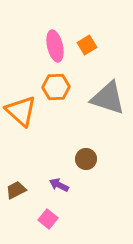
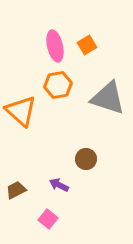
orange hexagon: moved 2 px right, 2 px up; rotated 8 degrees counterclockwise
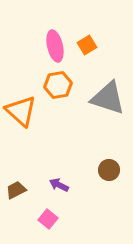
brown circle: moved 23 px right, 11 px down
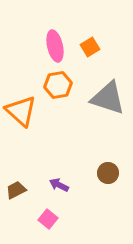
orange square: moved 3 px right, 2 px down
brown circle: moved 1 px left, 3 px down
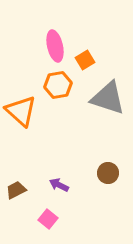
orange square: moved 5 px left, 13 px down
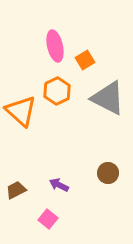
orange hexagon: moved 1 px left, 6 px down; rotated 16 degrees counterclockwise
gray triangle: rotated 9 degrees clockwise
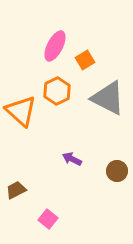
pink ellipse: rotated 40 degrees clockwise
brown circle: moved 9 px right, 2 px up
purple arrow: moved 13 px right, 26 px up
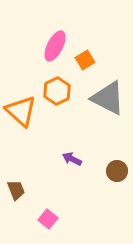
brown trapezoid: rotated 95 degrees clockwise
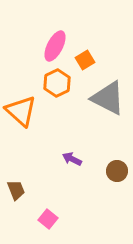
orange hexagon: moved 8 px up
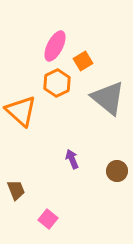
orange square: moved 2 px left, 1 px down
gray triangle: rotated 12 degrees clockwise
purple arrow: rotated 42 degrees clockwise
